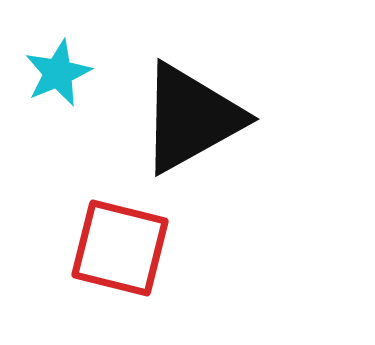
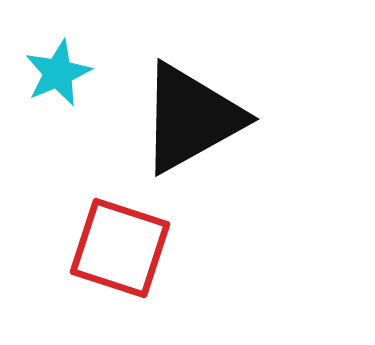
red square: rotated 4 degrees clockwise
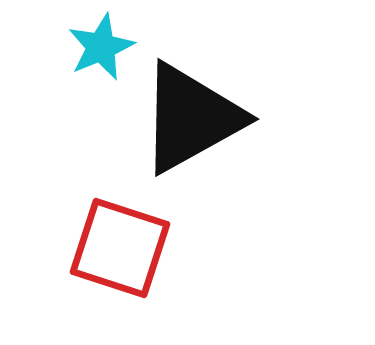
cyan star: moved 43 px right, 26 px up
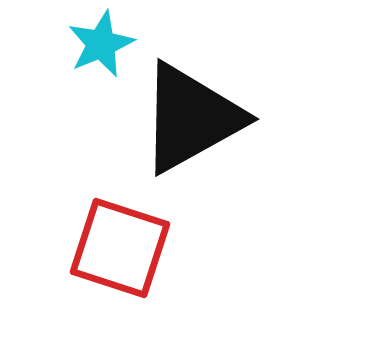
cyan star: moved 3 px up
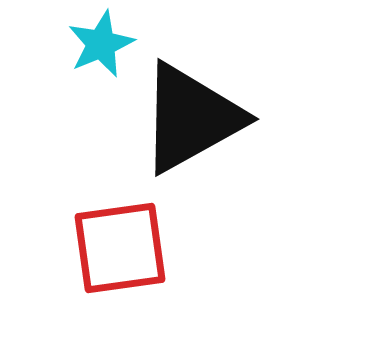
red square: rotated 26 degrees counterclockwise
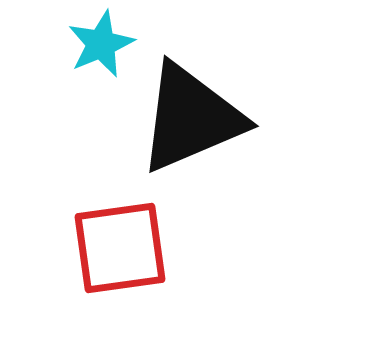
black triangle: rotated 6 degrees clockwise
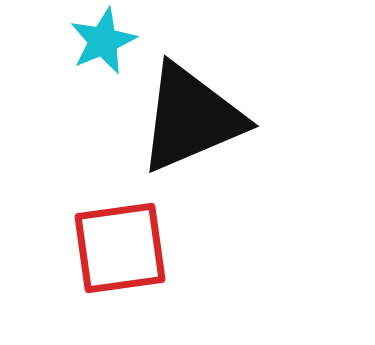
cyan star: moved 2 px right, 3 px up
